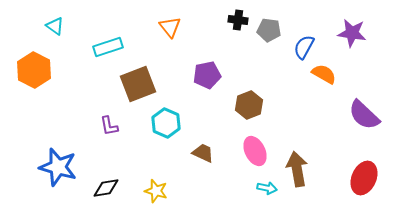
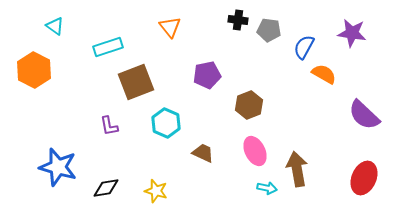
brown square: moved 2 px left, 2 px up
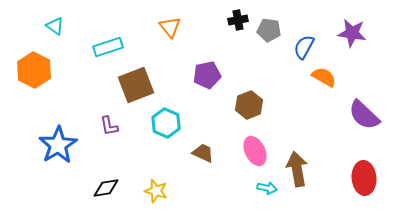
black cross: rotated 18 degrees counterclockwise
orange semicircle: moved 3 px down
brown square: moved 3 px down
blue star: moved 22 px up; rotated 24 degrees clockwise
red ellipse: rotated 28 degrees counterclockwise
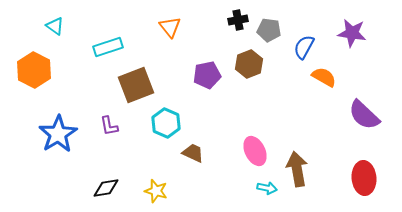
brown hexagon: moved 41 px up
blue star: moved 11 px up
brown trapezoid: moved 10 px left
